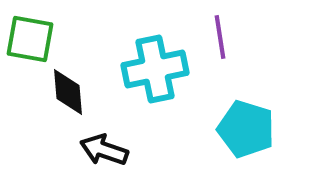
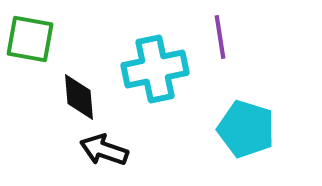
black diamond: moved 11 px right, 5 px down
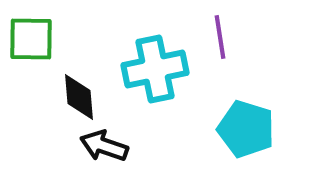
green square: moved 1 px right; rotated 9 degrees counterclockwise
black arrow: moved 4 px up
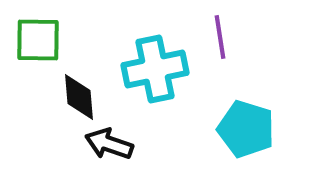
green square: moved 7 px right, 1 px down
black arrow: moved 5 px right, 2 px up
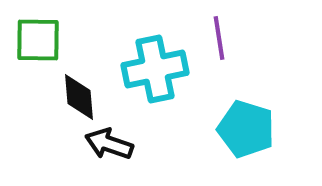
purple line: moved 1 px left, 1 px down
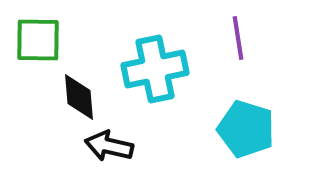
purple line: moved 19 px right
black arrow: moved 2 px down; rotated 6 degrees counterclockwise
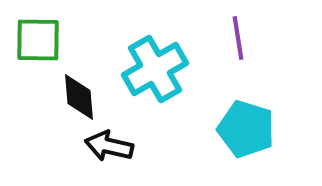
cyan cross: rotated 18 degrees counterclockwise
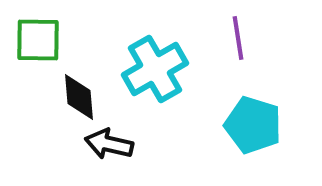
cyan pentagon: moved 7 px right, 4 px up
black arrow: moved 2 px up
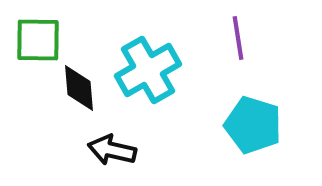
cyan cross: moved 7 px left, 1 px down
black diamond: moved 9 px up
black arrow: moved 3 px right, 6 px down
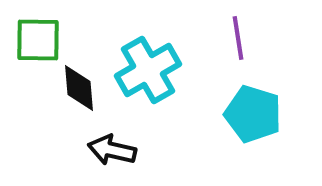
cyan pentagon: moved 11 px up
